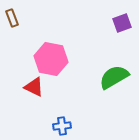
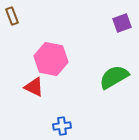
brown rectangle: moved 2 px up
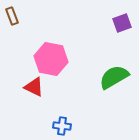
blue cross: rotated 12 degrees clockwise
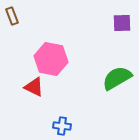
purple square: rotated 18 degrees clockwise
green semicircle: moved 3 px right, 1 px down
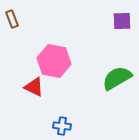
brown rectangle: moved 3 px down
purple square: moved 2 px up
pink hexagon: moved 3 px right, 2 px down
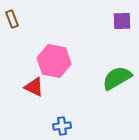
blue cross: rotated 12 degrees counterclockwise
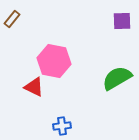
brown rectangle: rotated 60 degrees clockwise
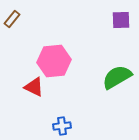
purple square: moved 1 px left, 1 px up
pink hexagon: rotated 16 degrees counterclockwise
green semicircle: moved 1 px up
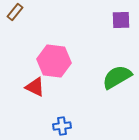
brown rectangle: moved 3 px right, 7 px up
pink hexagon: rotated 12 degrees clockwise
red triangle: moved 1 px right
